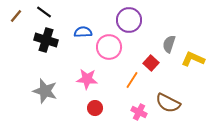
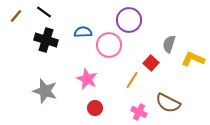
pink circle: moved 2 px up
pink star: rotated 20 degrees clockwise
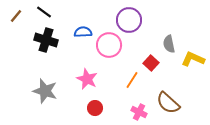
gray semicircle: rotated 30 degrees counterclockwise
brown semicircle: rotated 15 degrees clockwise
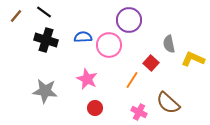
blue semicircle: moved 5 px down
gray star: rotated 10 degrees counterclockwise
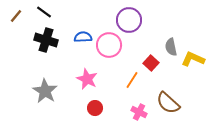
gray semicircle: moved 2 px right, 3 px down
gray star: rotated 25 degrees clockwise
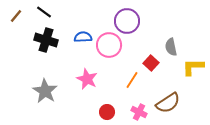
purple circle: moved 2 px left, 1 px down
yellow L-shape: moved 8 px down; rotated 25 degrees counterclockwise
brown semicircle: rotated 75 degrees counterclockwise
red circle: moved 12 px right, 4 px down
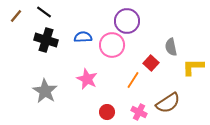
pink circle: moved 3 px right
orange line: moved 1 px right
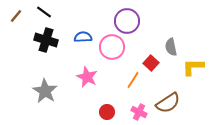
pink circle: moved 2 px down
pink star: moved 2 px up
